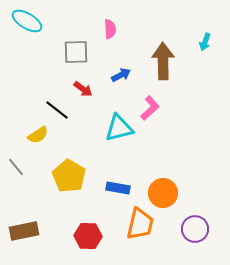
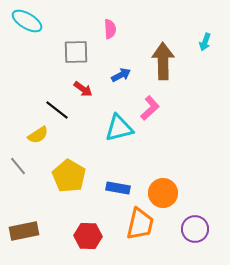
gray line: moved 2 px right, 1 px up
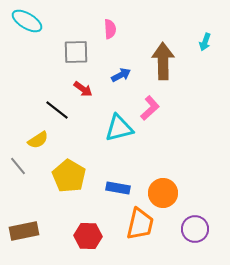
yellow semicircle: moved 5 px down
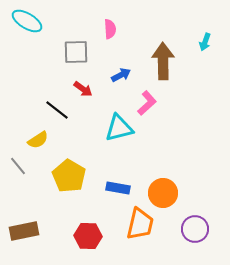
pink L-shape: moved 3 px left, 5 px up
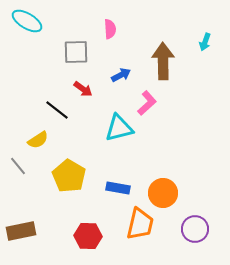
brown rectangle: moved 3 px left
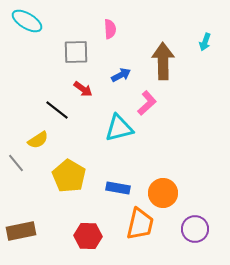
gray line: moved 2 px left, 3 px up
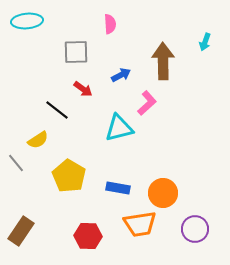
cyan ellipse: rotated 36 degrees counterclockwise
pink semicircle: moved 5 px up
orange trapezoid: rotated 68 degrees clockwise
brown rectangle: rotated 44 degrees counterclockwise
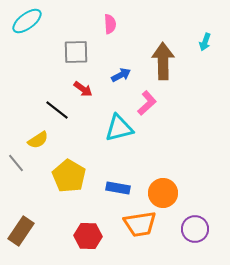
cyan ellipse: rotated 32 degrees counterclockwise
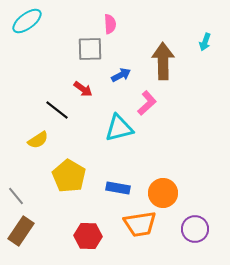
gray square: moved 14 px right, 3 px up
gray line: moved 33 px down
